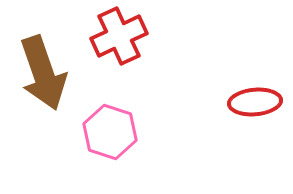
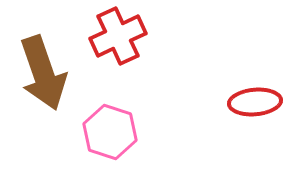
red cross: moved 1 px left
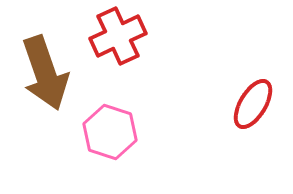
brown arrow: moved 2 px right
red ellipse: moved 2 px left, 2 px down; rotated 54 degrees counterclockwise
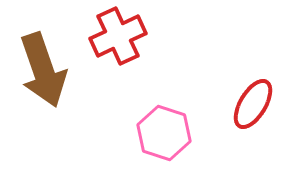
brown arrow: moved 2 px left, 3 px up
pink hexagon: moved 54 px right, 1 px down
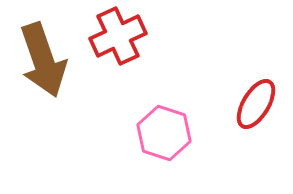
brown arrow: moved 10 px up
red ellipse: moved 3 px right
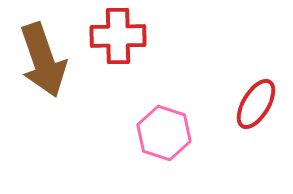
red cross: rotated 24 degrees clockwise
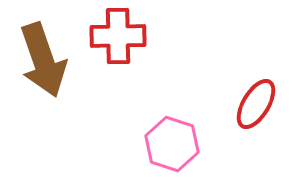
pink hexagon: moved 8 px right, 11 px down
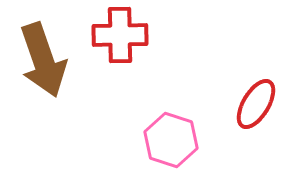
red cross: moved 2 px right, 1 px up
pink hexagon: moved 1 px left, 4 px up
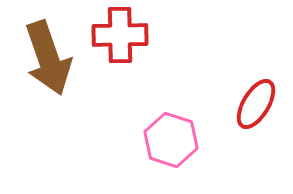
brown arrow: moved 5 px right, 2 px up
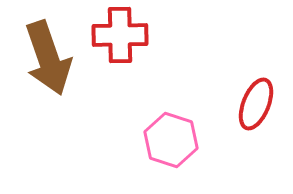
red ellipse: rotated 9 degrees counterclockwise
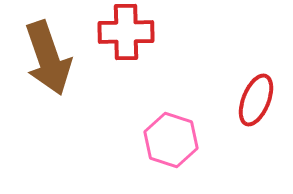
red cross: moved 6 px right, 3 px up
red ellipse: moved 4 px up
